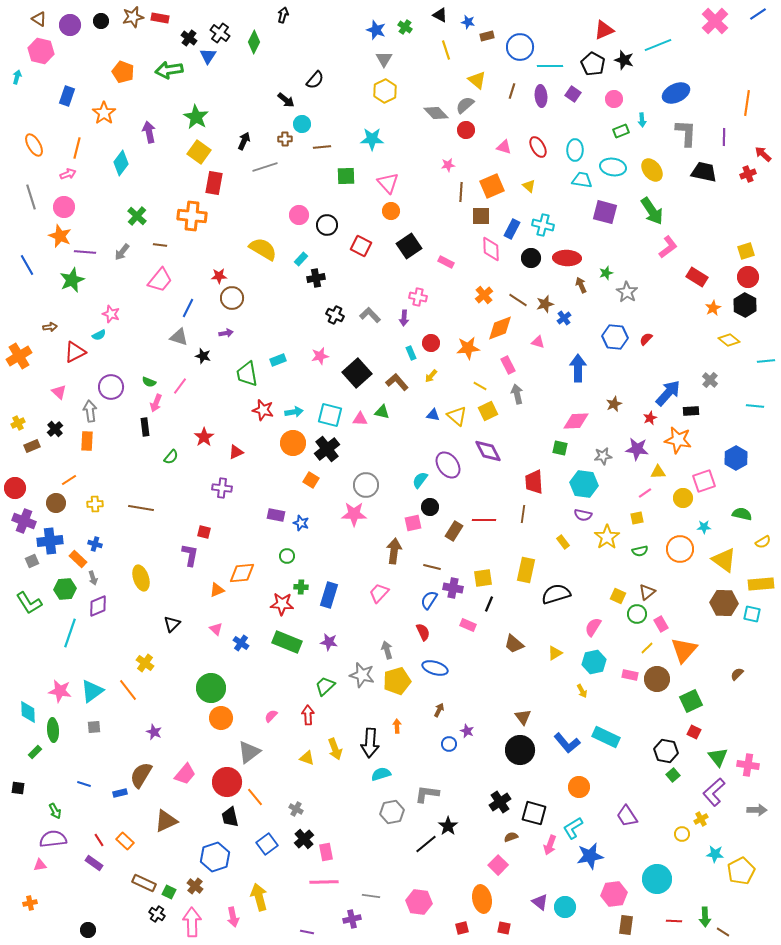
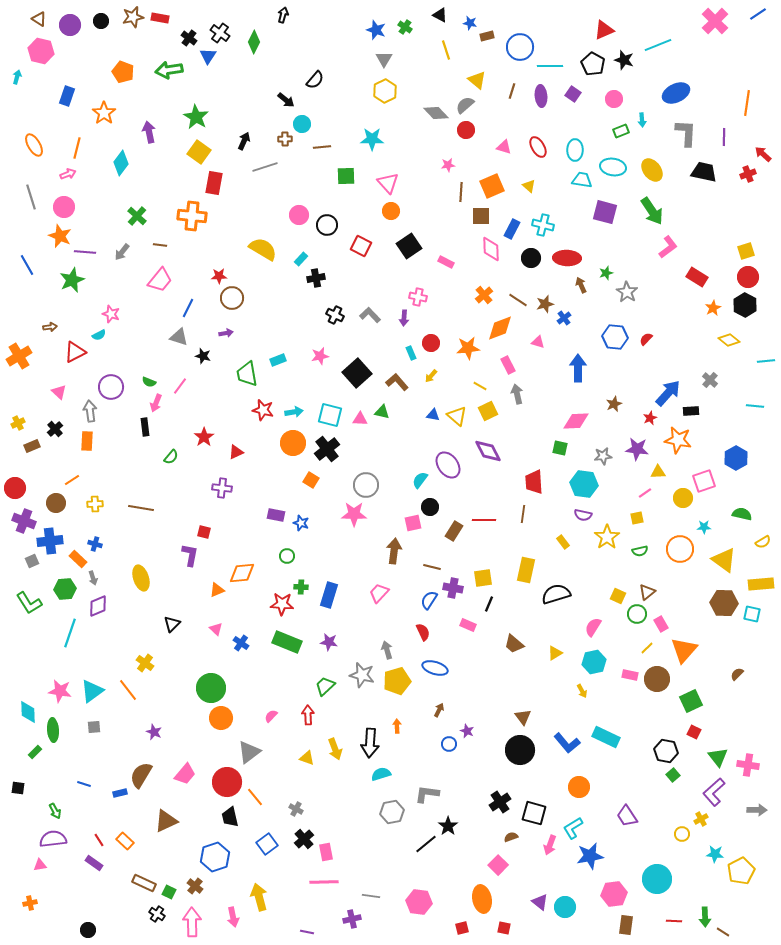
blue star at (468, 22): moved 2 px right, 1 px down
orange line at (69, 480): moved 3 px right
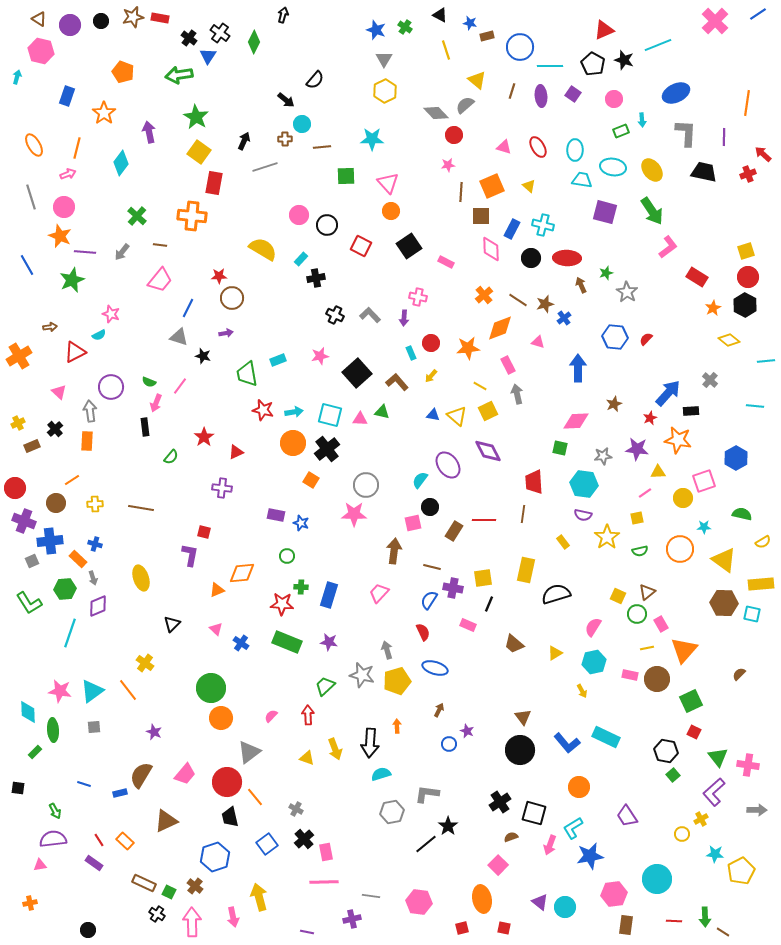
green arrow at (169, 70): moved 10 px right, 5 px down
red circle at (466, 130): moved 12 px left, 5 px down
yellow line at (647, 648): rotated 32 degrees clockwise
brown semicircle at (737, 674): moved 2 px right
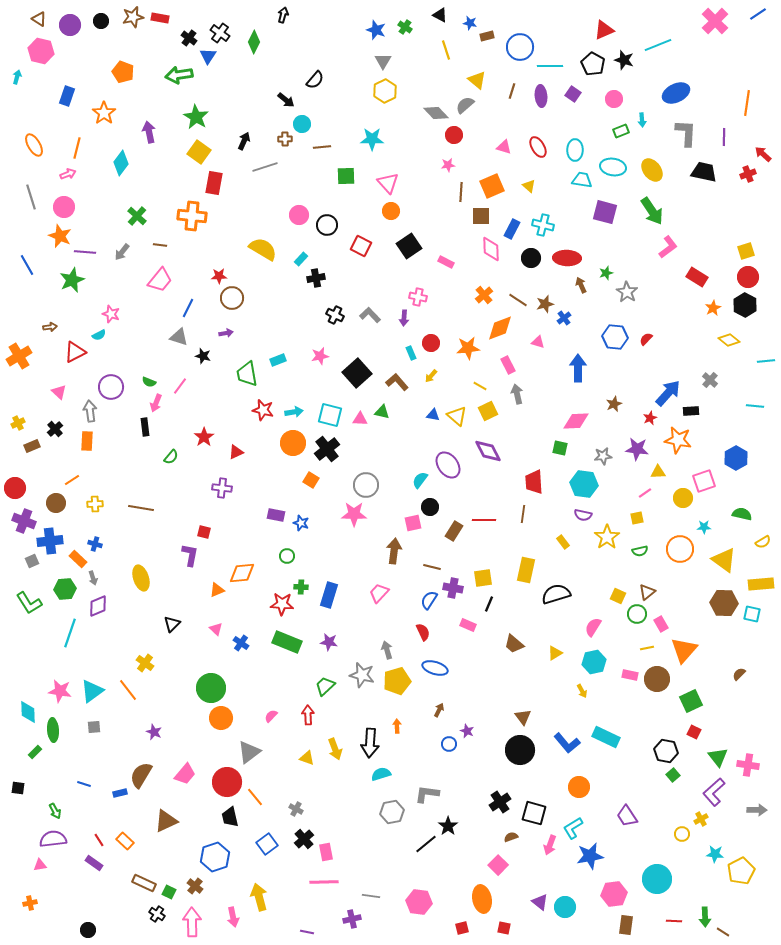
gray triangle at (384, 59): moved 1 px left, 2 px down
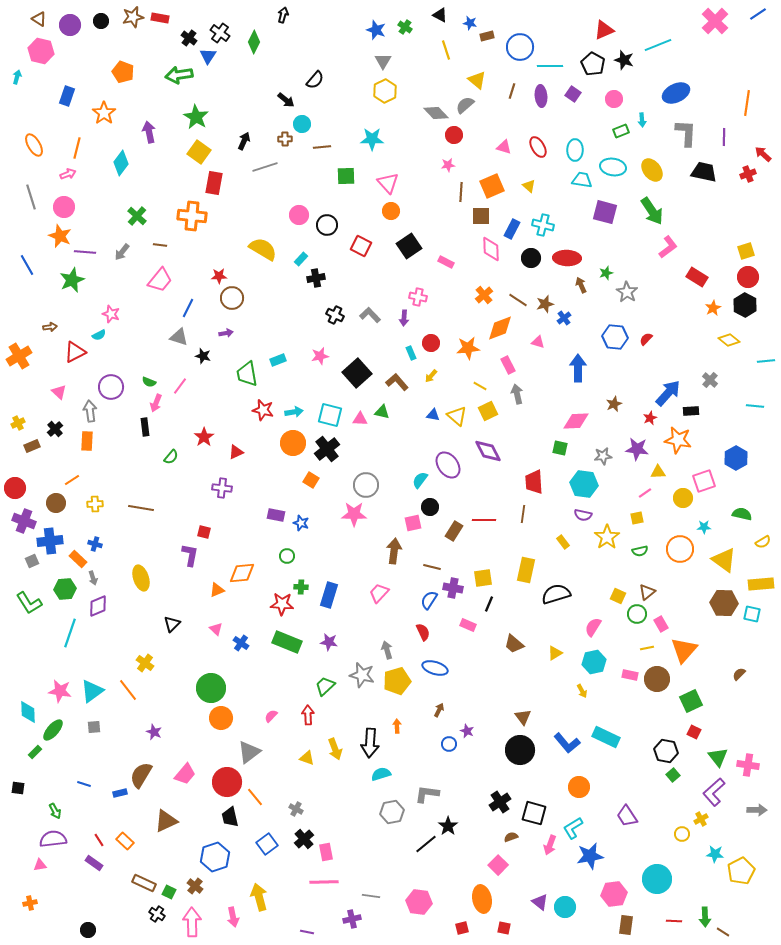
green ellipse at (53, 730): rotated 45 degrees clockwise
